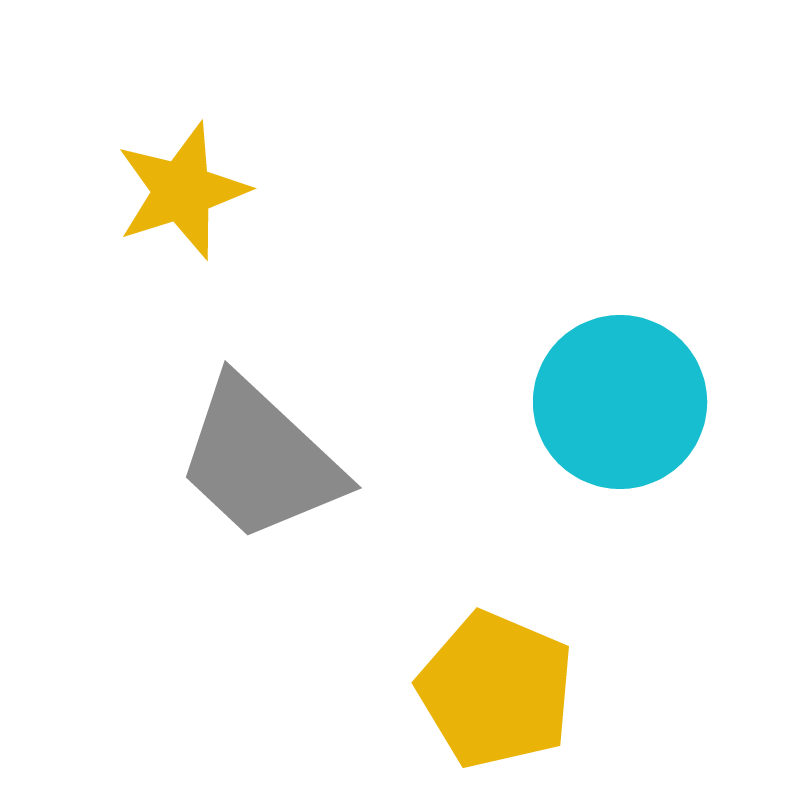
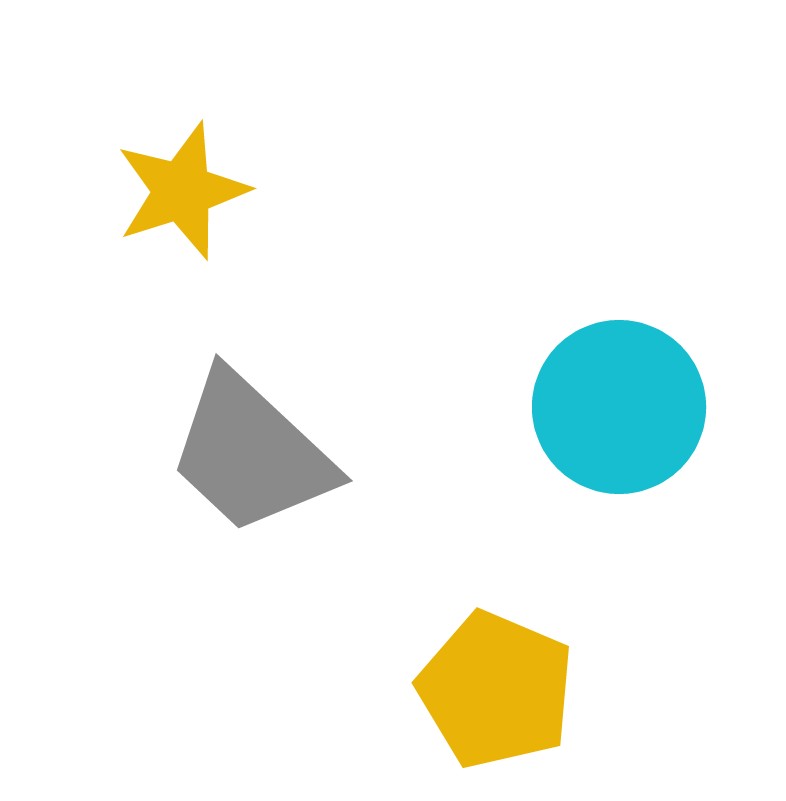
cyan circle: moved 1 px left, 5 px down
gray trapezoid: moved 9 px left, 7 px up
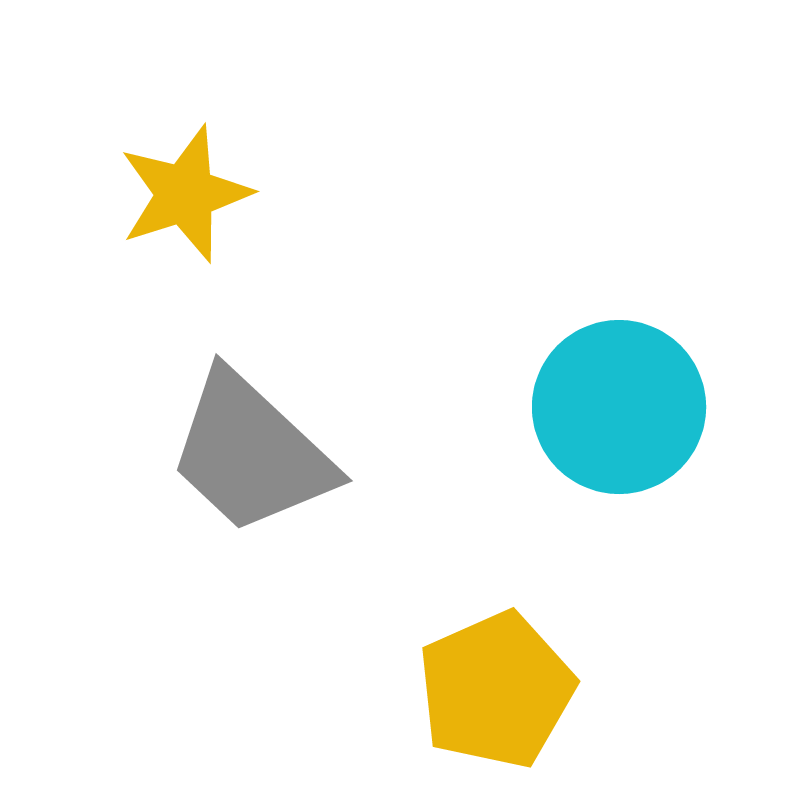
yellow star: moved 3 px right, 3 px down
yellow pentagon: rotated 25 degrees clockwise
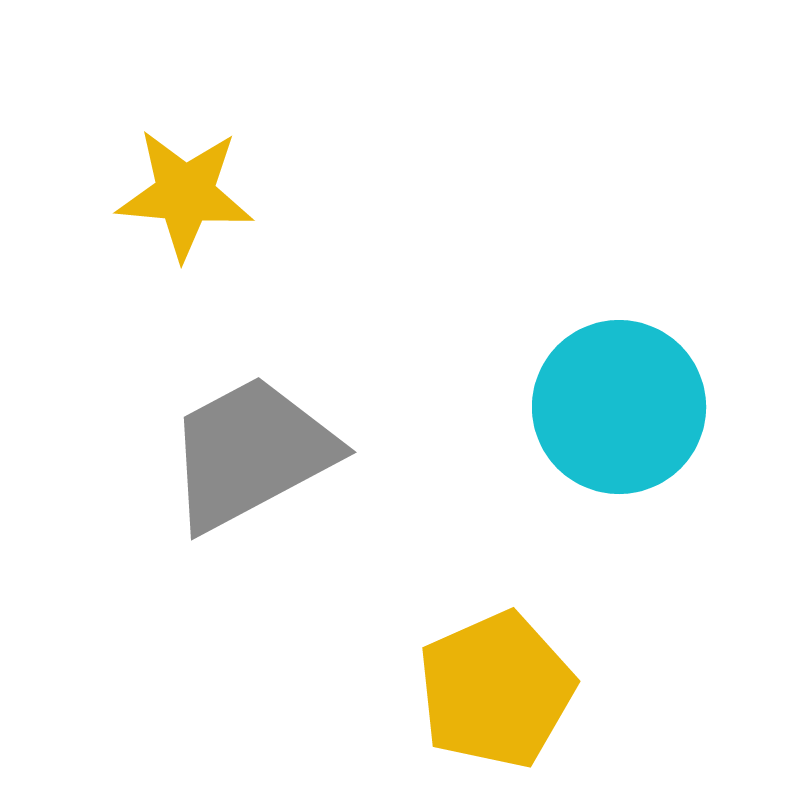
yellow star: rotated 23 degrees clockwise
gray trapezoid: rotated 109 degrees clockwise
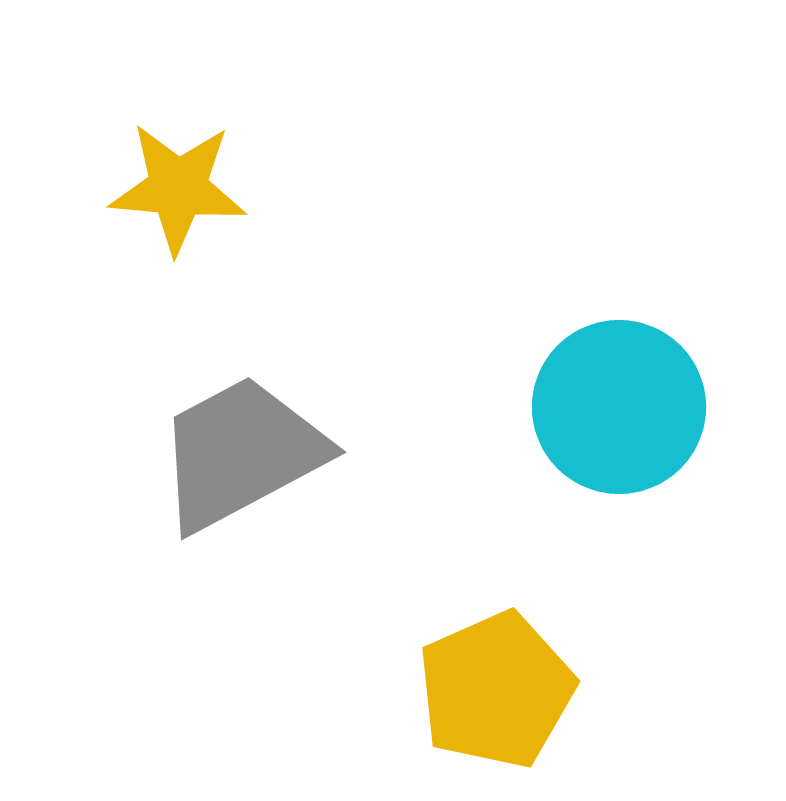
yellow star: moved 7 px left, 6 px up
gray trapezoid: moved 10 px left
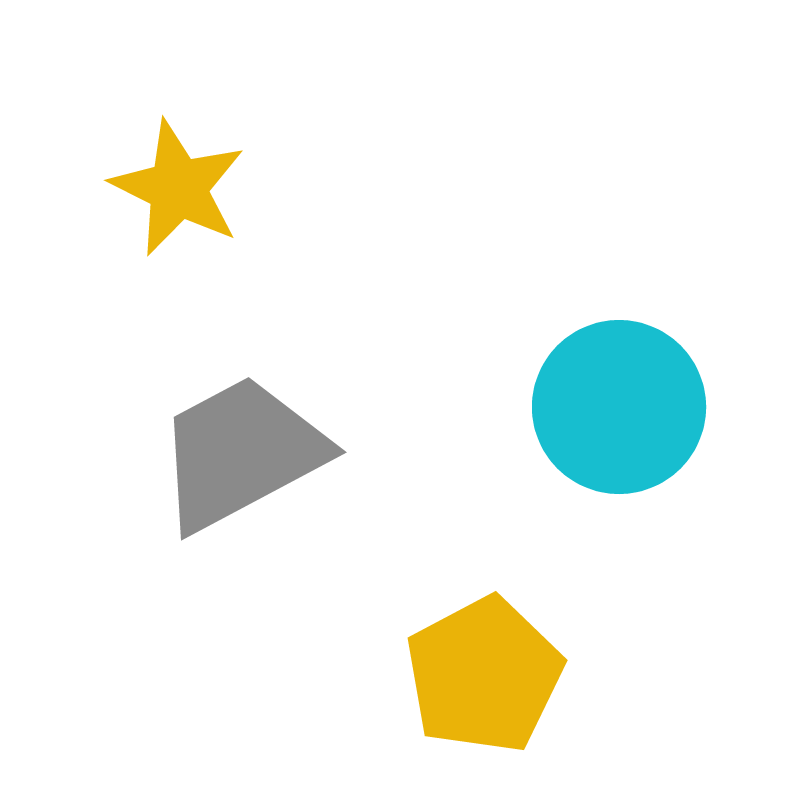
yellow star: rotated 21 degrees clockwise
yellow pentagon: moved 12 px left, 15 px up; rotated 4 degrees counterclockwise
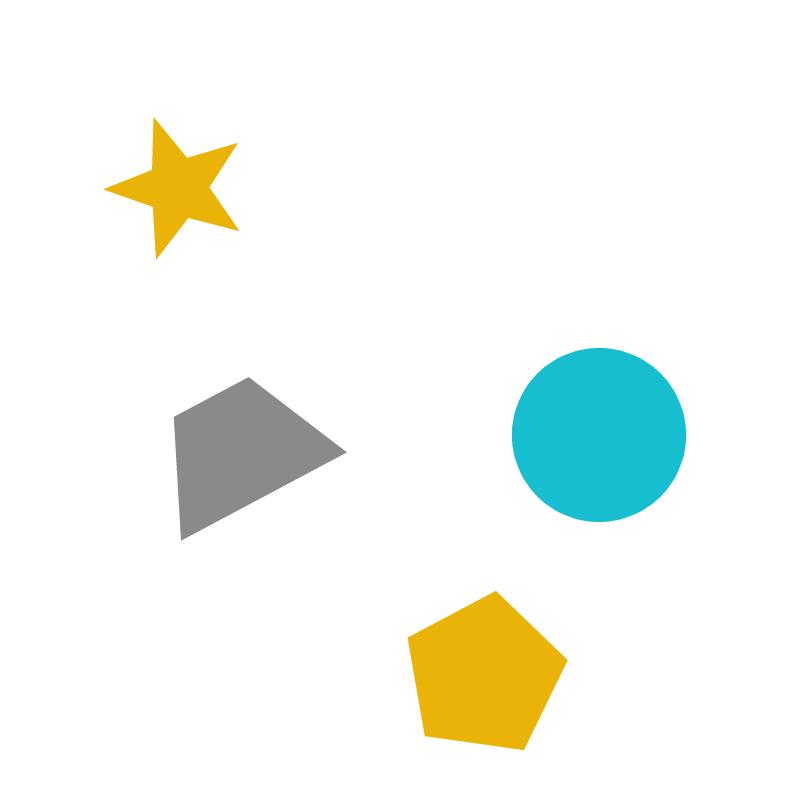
yellow star: rotated 7 degrees counterclockwise
cyan circle: moved 20 px left, 28 px down
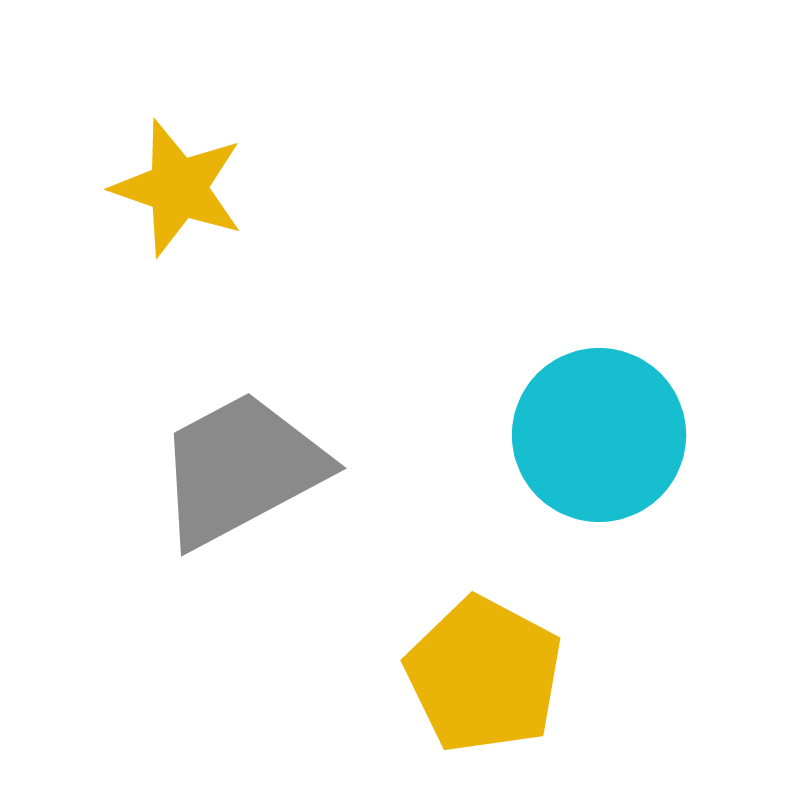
gray trapezoid: moved 16 px down
yellow pentagon: rotated 16 degrees counterclockwise
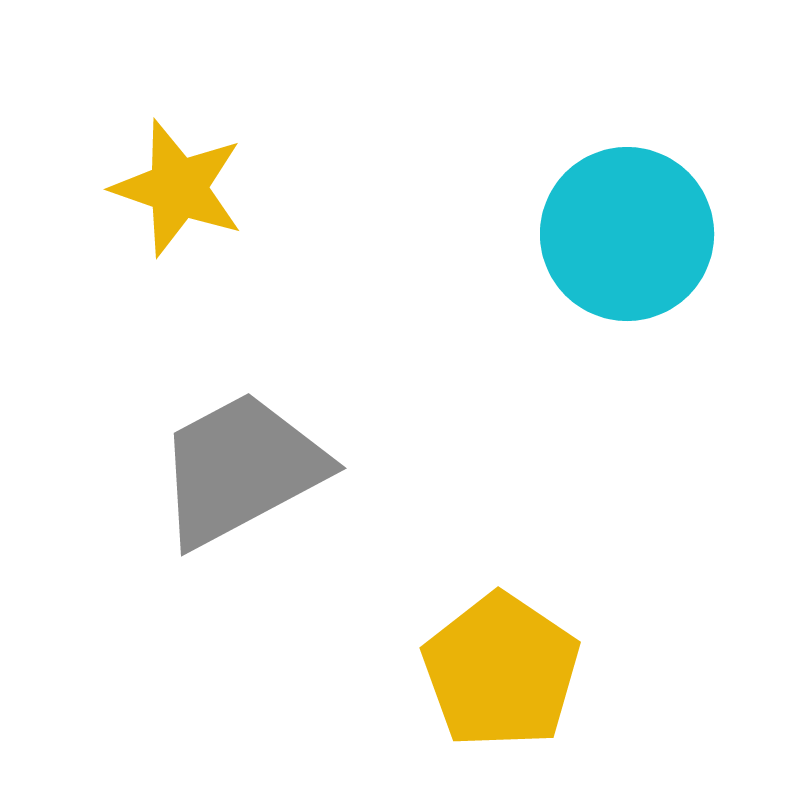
cyan circle: moved 28 px right, 201 px up
yellow pentagon: moved 17 px right, 4 px up; rotated 6 degrees clockwise
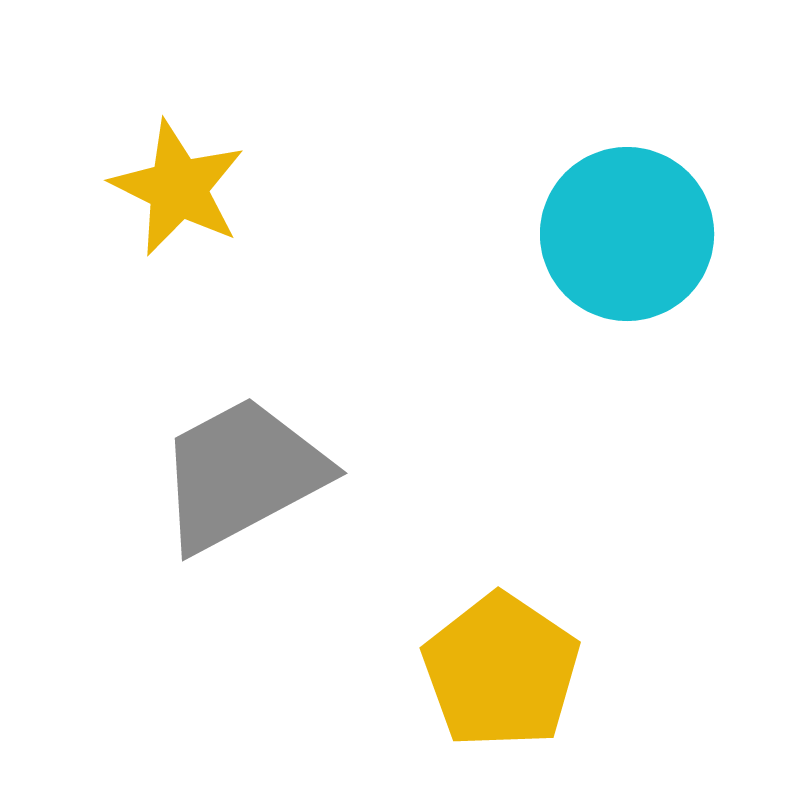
yellow star: rotated 7 degrees clockwise
gray trapezoid: moved 1 px right, 5 px down
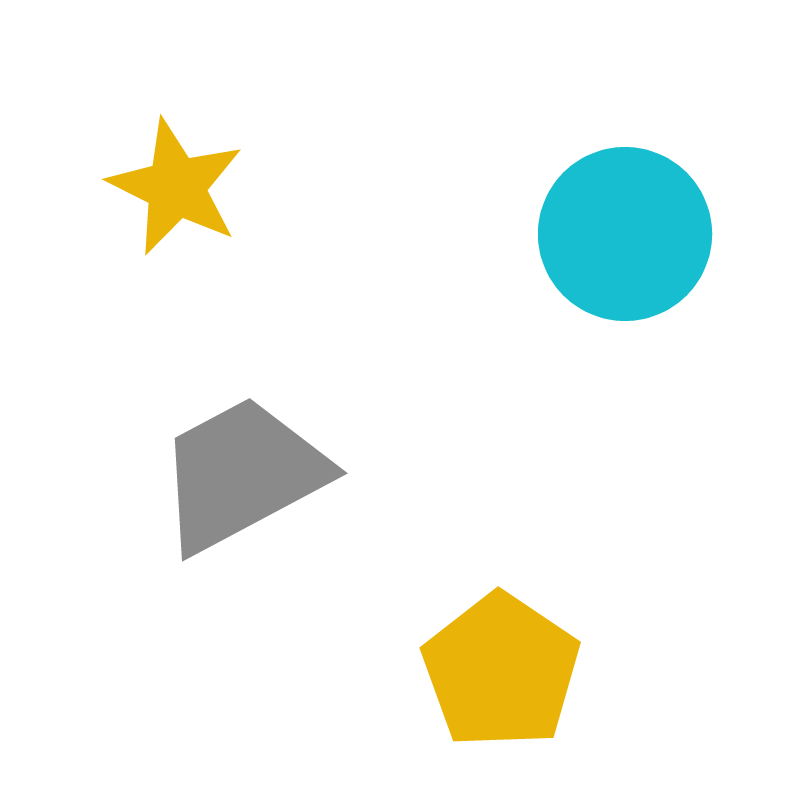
yellow star: moved 2 px left, 1 px up
cyan circle: moved 2 px left
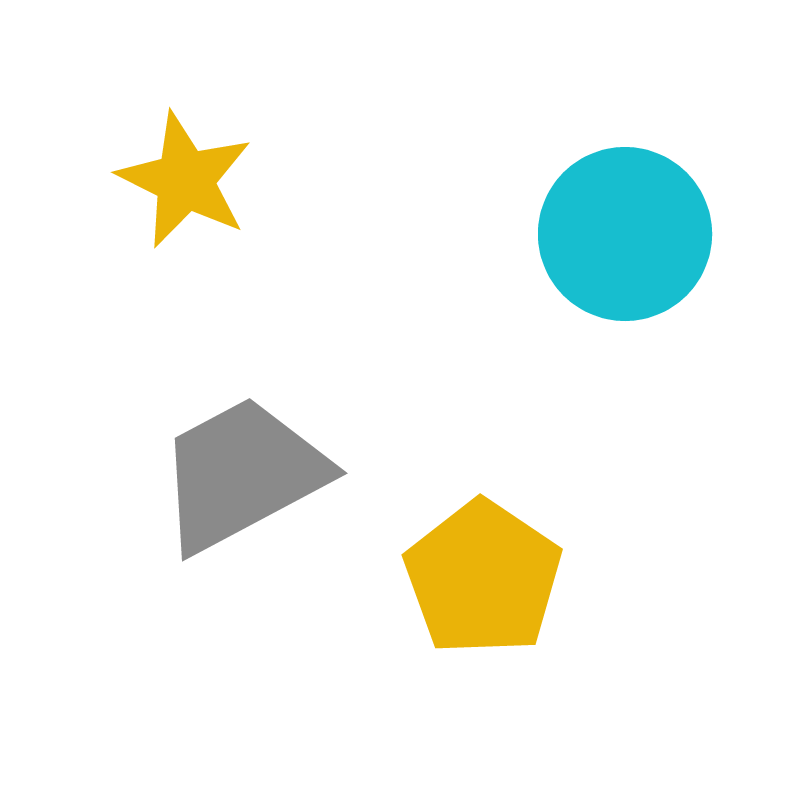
yellow star: moved 9 px right, 7 px up
yellow pentagon: moved 18 px left, 93 px up
